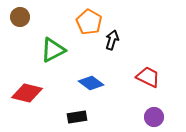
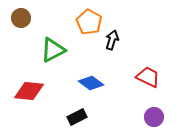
brown circle: moved 1 px right, 1 px down
red diamond: moved 2 px right, 2 px up; rotated 8 degrees counterclockwise
black rectangle: rotated 18 degrees counterclockwise
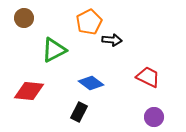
brown circle: moved 3 px right
orange pentagon: rotated 15 degrees clockwise
black arrow: rotated 78 degrees clockwise
green triangle: moved 1 px right
black rectangle: moved 2 px right, 5 px up; rotated 36 degrees counterclockwise
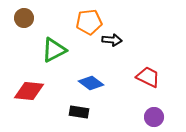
orange pentagon: rotated 20 degrees clockwise
black rectangle: rotated 72 degrees clockwise
